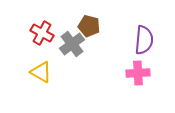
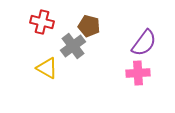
red cross: moved 11 px up; rotated 15 degrees counterclockwise
purple semicircle: moved 3 px down; rotated 32 degrees clockwise
gray cross: moved 1 px right, 2 px down
yellow triangle: moved 6 px right, 4 px up
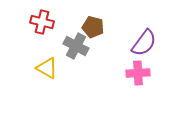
brown pentagon: moved 4 px right, 1 px down
gray cross: moved 3 px right; rotated 25 degrees counterclockwise
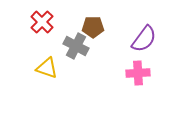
red cross: rotated 30 degrees clockwise
brown pentagon: rotated 15 degrees counterclockwise
purple semicircle: moved 4 px up
yellow triangle: rotated 10 degrees counterclockwise
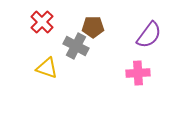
purple semicircle: moved 5 px right, 4 px up
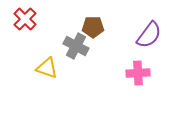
red cross: moved 17 px left, 3 px up
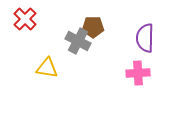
purple semicircle: moved 4 px left, 3 px down; rotated 144 degrees clockwise
gray cross: moved 2 px right, 5 px up
yellow triangle: rotated 10 degrees counterclockwise
